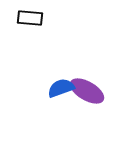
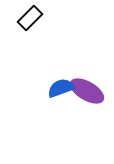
black rectangle: rotated 50 degrees counterclockwise
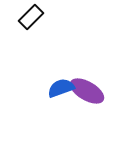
black rectangle: moved 1 px right, 1 px up
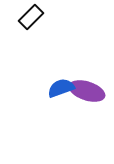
purple ellipse: rotated 12 degrees counterclockwise
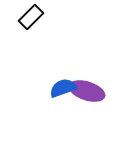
blue semicircle: moved 2 px right
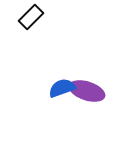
blue semicircle: moved 1 px left
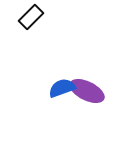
purple ellipse: rotated 8 degrees clockwise
